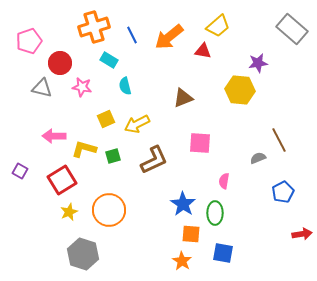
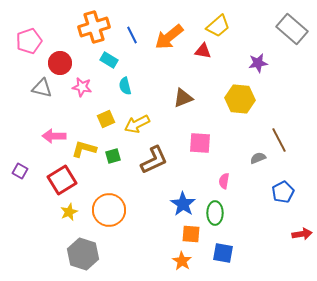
yellow hexagon: moved 9 px down
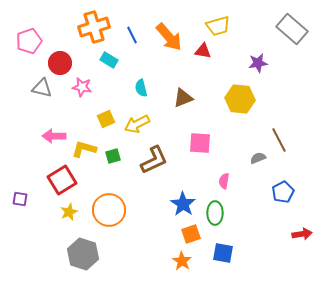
yellow trapezoid: rotated 25 degrees clockwise
orange arrow: rotated 92 degrees counterclockwise
cyan semicircle: moved 16 px right, 2 px down
purple square: moved 28 px down; rotated 21 degrees counterclockwise
orange square: rotated 24 degrees counterclockwise
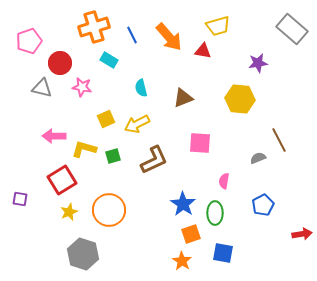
blue pentagon: moved 20 px left, 13 px down
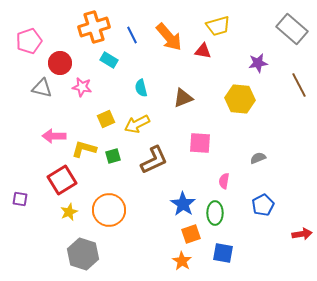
brown line: moved 20 px right, 55 px up
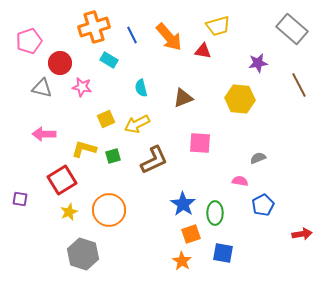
pink arrow: moved 10 px left, 2 px up
pink semicircle: moved 16 px right; rotated 91 degrees clockwise
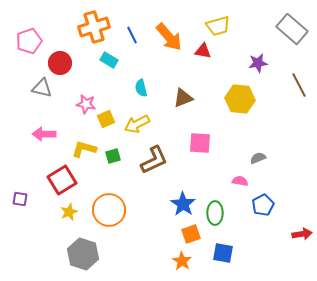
pink star: moved 4 px right, 17 px down
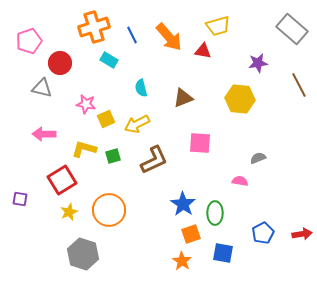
blue pentagon: moved 28 px down
